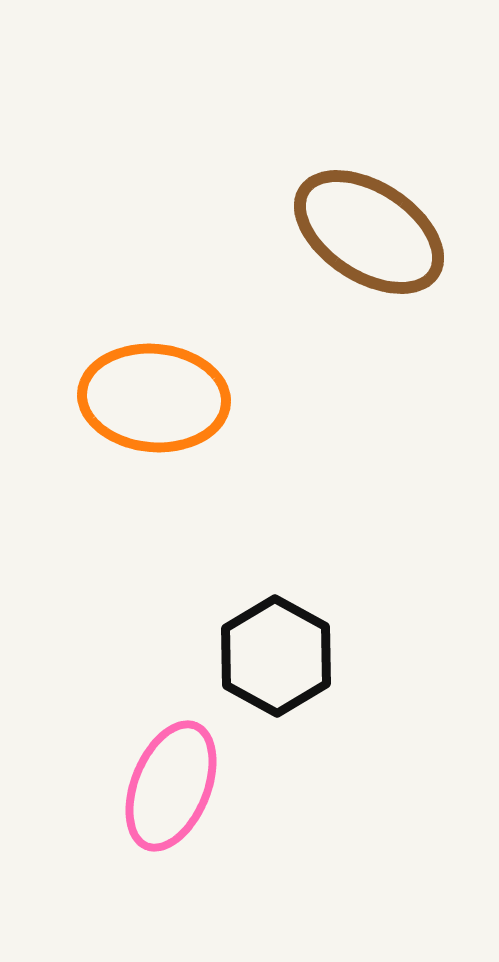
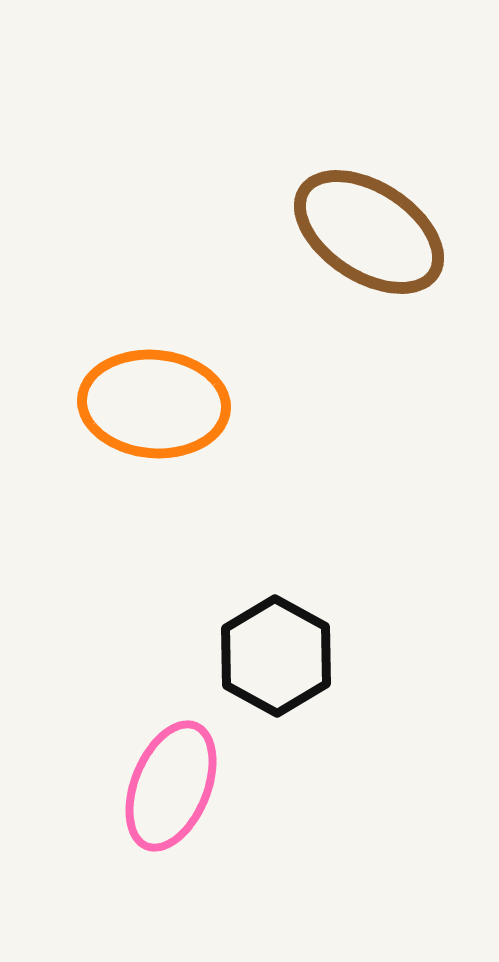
orange ellipse: moved 6 px down
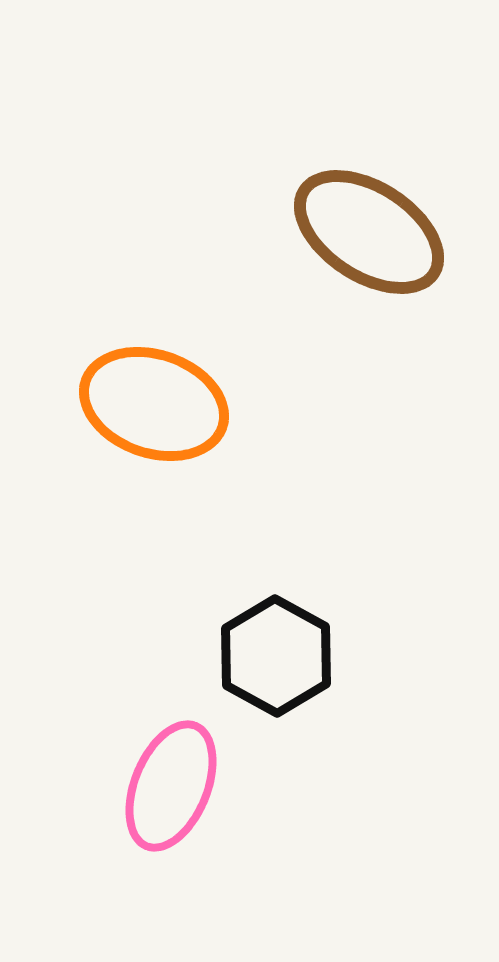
orange ellipse: rotated 14 degrees clockwise
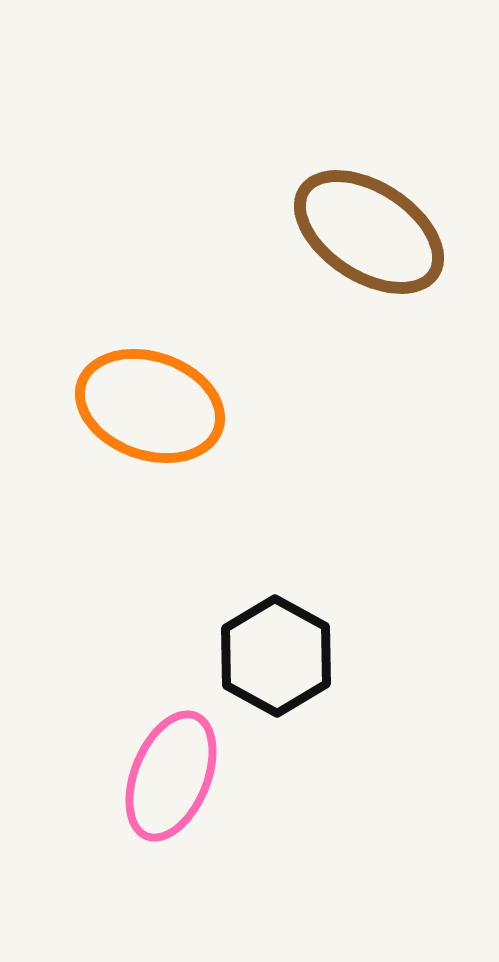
orange ellipse: moved 4 px left, 2 px down
pink ellipse: moved 10 px up
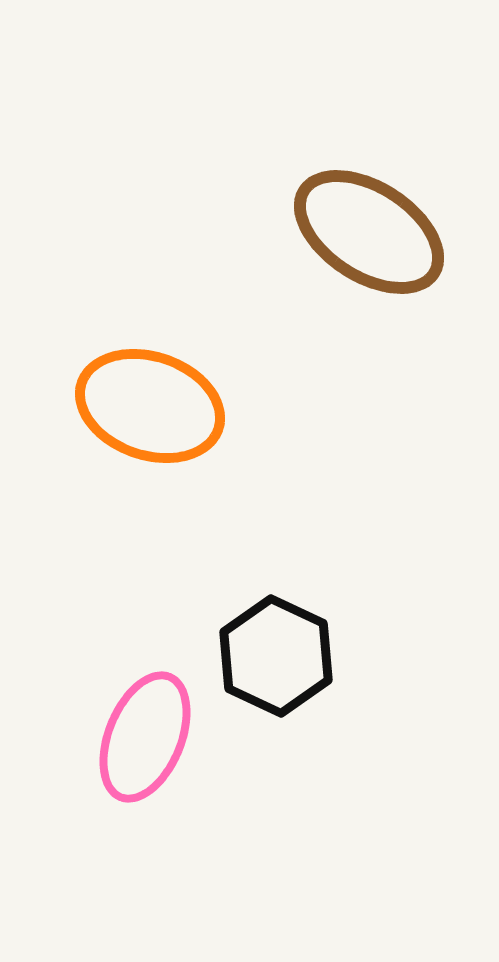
black hexagon: rotated 4 degrees counterclockwise
pink ellipse: moved 26 px left, 39 px up
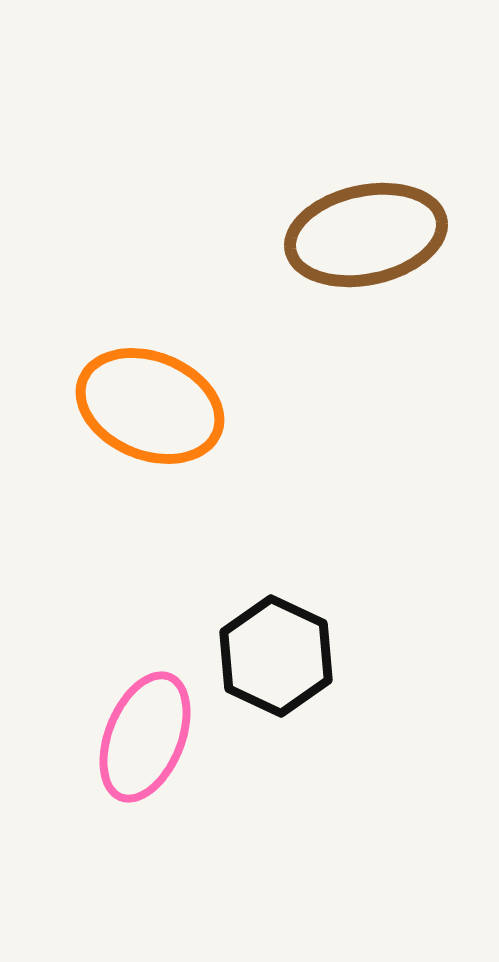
brown ellipse: moved 3 px left, 3 px down; rotated 45 degrees counterclockwise
orange ellipse: rotated 3 degrees clockwise
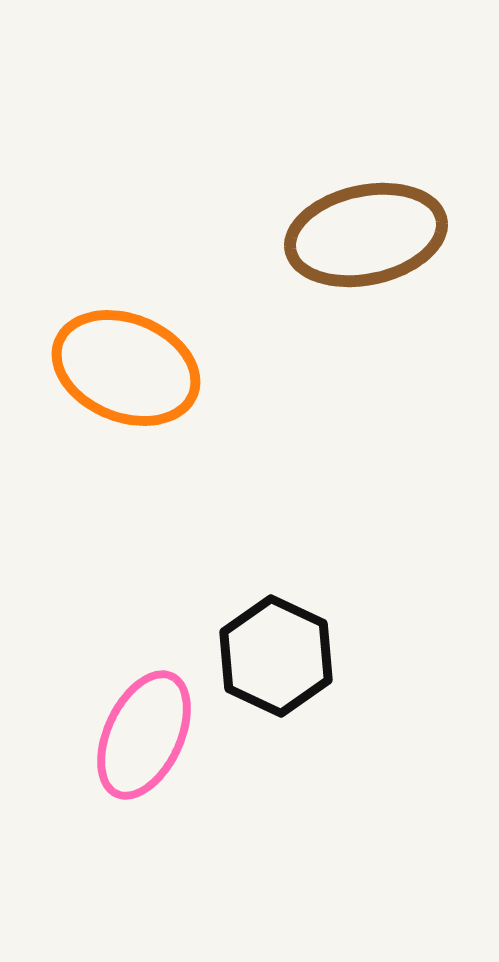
orange ellipse: moved 24 px left, 38 px up
pink ellipse: moved 1 px left, 2 px up; rotated 3 degrees clockwise
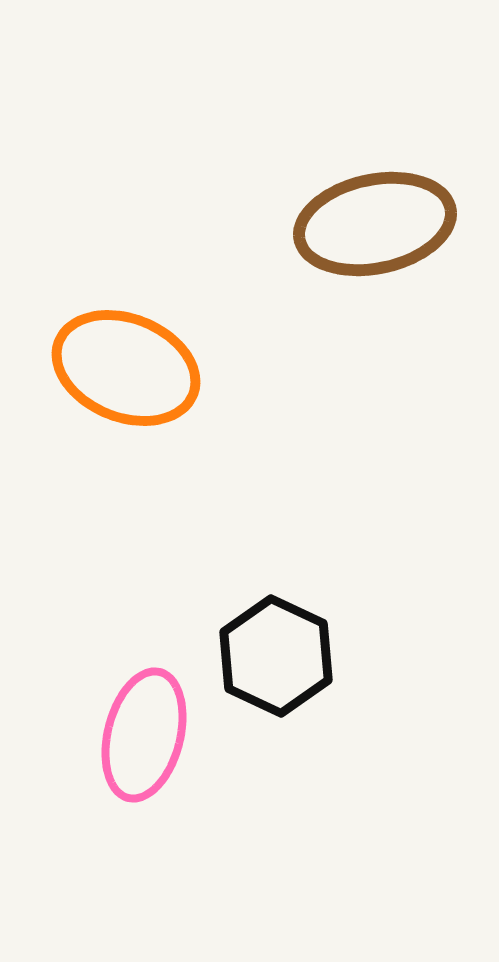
brown ellipse: moved 9 px right, 11 px up
pink ellipse: rotated 11 degrees counterclockwise
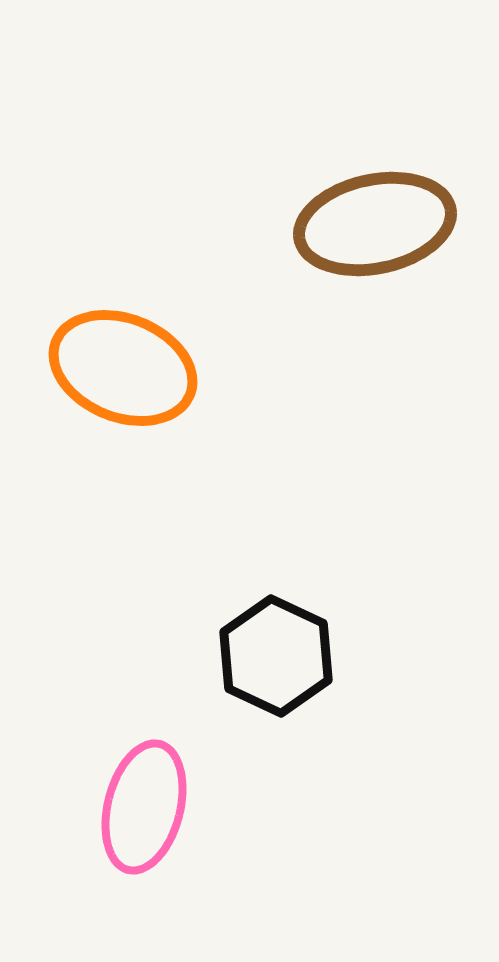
orange ellipse: moved 3 px left
pink ellipse: moved 72 px down
